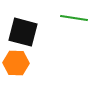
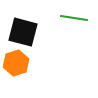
orange hexagon: rotated 20 degrees counterclockwise
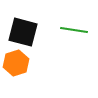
green line: moved 12 px down
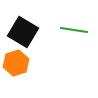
black square: rotated 16 degrees clockwise
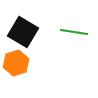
green line: moved 2 px down
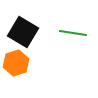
green line: moved 1 px left, 1 px down
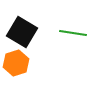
black square: moved 1 px left
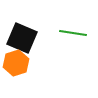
black square: moved 6 px down; rotated 8 degrees counterclockwise
